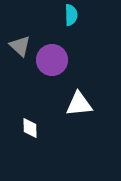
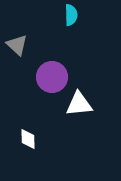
gray triangle: moved 3 px left, 1 px up
purple circle: moved 17 px down
white diamond: moved 2 px left, 11 px down
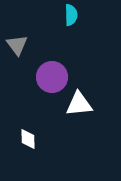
gray triangle: rotated 10 degrees clockwise
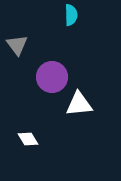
white diamond: rotated 30 degrees counterclockwise
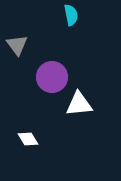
cyan semicircle: rotated 10 degrees counterclockwise
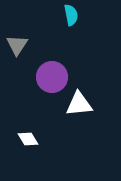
gray triangle: rotated 10 degrees clockwise
